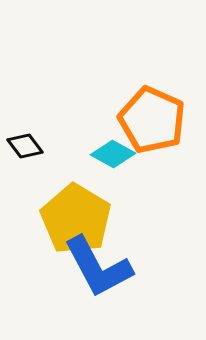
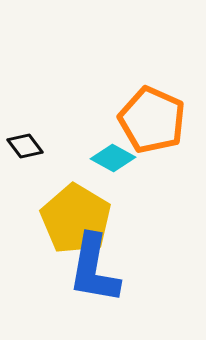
cyan diamond: moved 4 px down
blue L-shape: moved 4 px left, 2 px down; rotated 38 degrees clockwise
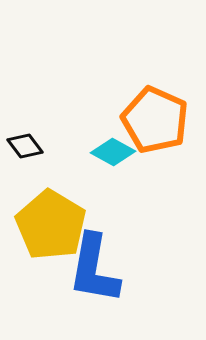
orange pentagon: moved 3 px right
cyan diamond: moved 6 px up
yellow pentagon: moved 25 px left, 6 px down
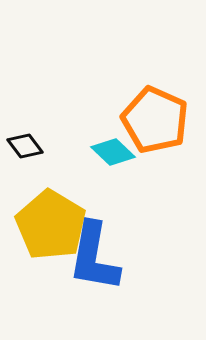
cyan diamond: rotated 15 degrees clockwise
blue L-shape: moved 12 px up
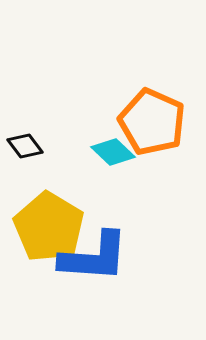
orange pentagon: moved 3 px left, 2 px down
yellow pentagon: moved 2 px left, 2 px down
blue L-shape: rotated 96 degrees counterclockwise
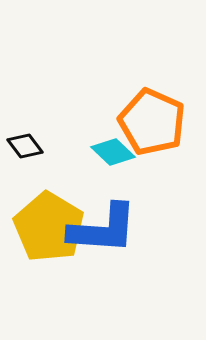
blue L-shape: moved 9 px right, 28 px up
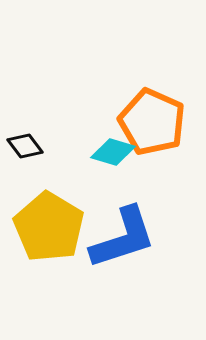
cyan diamond: rotated 27 degrees counterclockwise
blue L-shape: moved 20 px right, 9 px down; rotated 22 degrees counterclockwise
